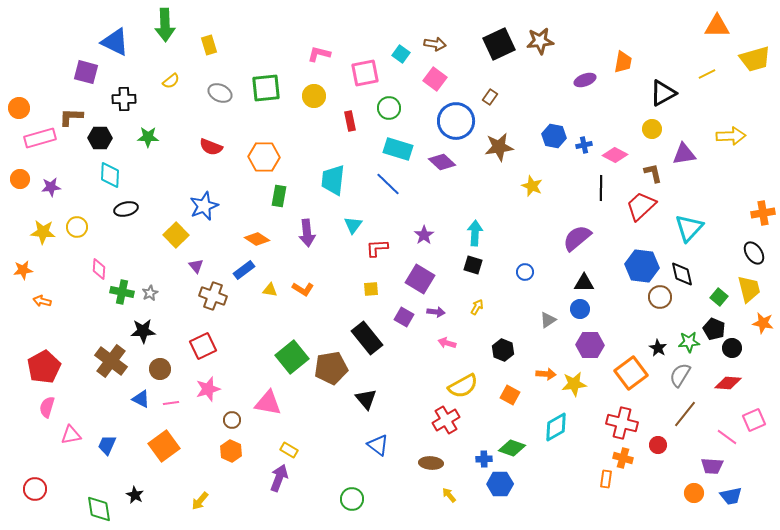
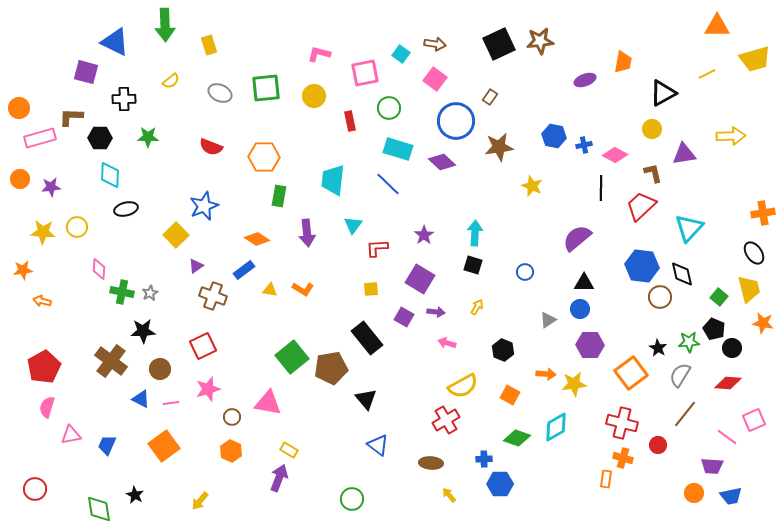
purple triangle at (196, 266): rotated 35 degrees clockwise
brown circle at (232, 420): moved 3 px up
green diamond at (512, 448): moved 5 px right, 10 px up
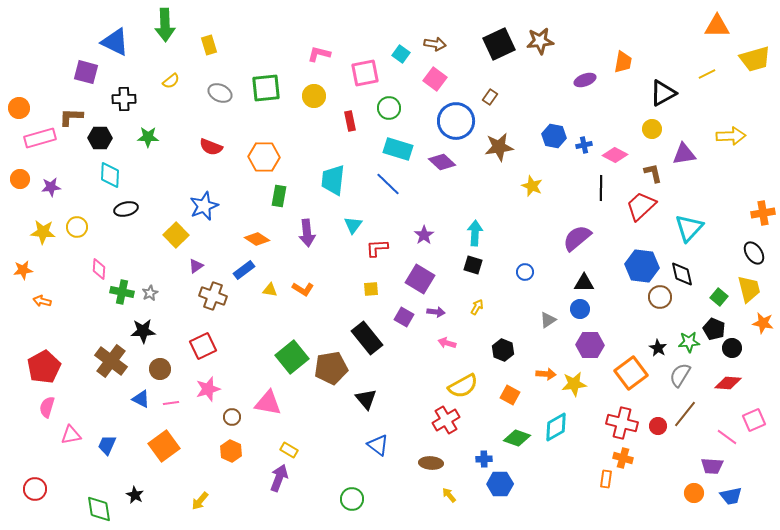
red circle at (658, 445): moved 19 px up
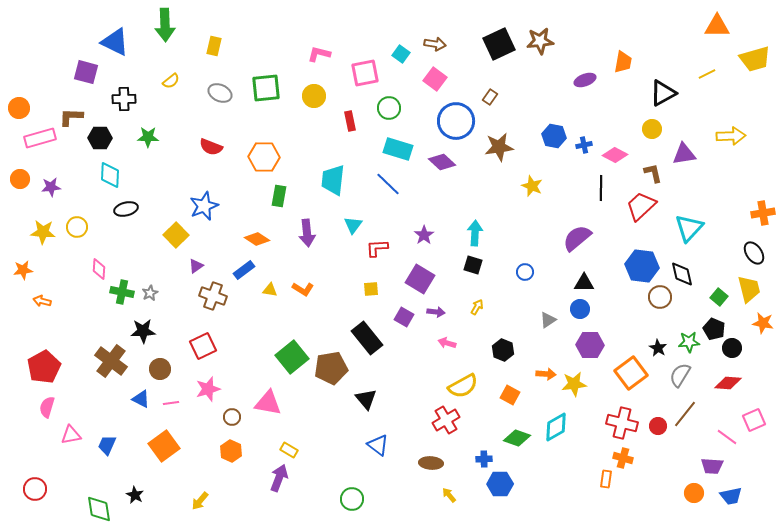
yellow rectangle at (209, 45): moved 5 px right, 1 px down; rotated 30 degrees clockwise
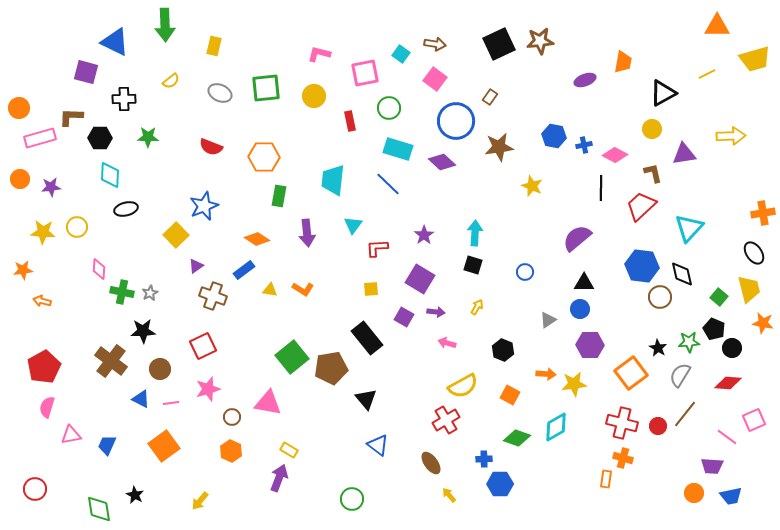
brown ellipse at (431, 463): rotated 50 degrees clockwise
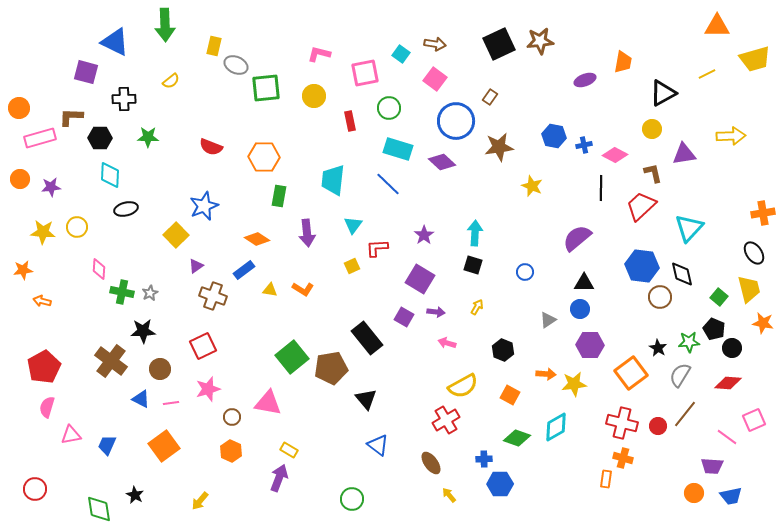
gray ellipse at (220, 93): moved 16 px right, 28 px up
yellow square at (371, 289): moved 19 px left, 23 px up; rotated 21 degrees counterclockwise
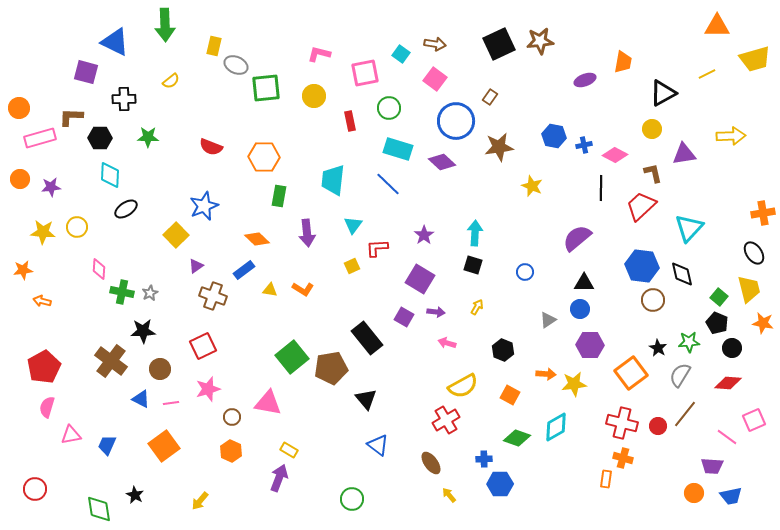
black ellipse at (126, 209): rotated 20 degrees counterclockwise
orange diamond at (257, 239): rotated 10 degrees clockwise
brown circle at (660, 297): moved 7 px left, 3 px down
black pentagon at (714, 329): moved 3 px right, 6 px up
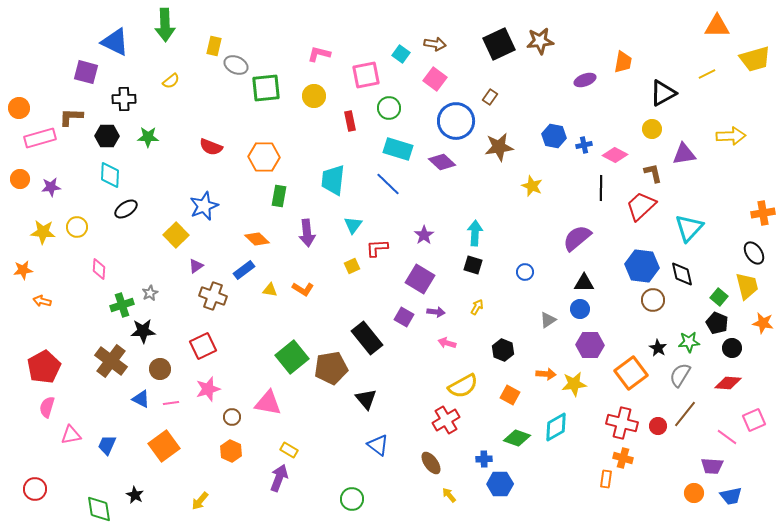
pink square at (365, 73): moved 1 px right, 2 px down
black hexagon at (100, 138): moved 7 px right, 2 px up
yellow trapezoid at (749, 289): moved 2 px left, 3 px up
green cross at (122, 292): moved 13 px down; rotated 30 degrees counterclockwise
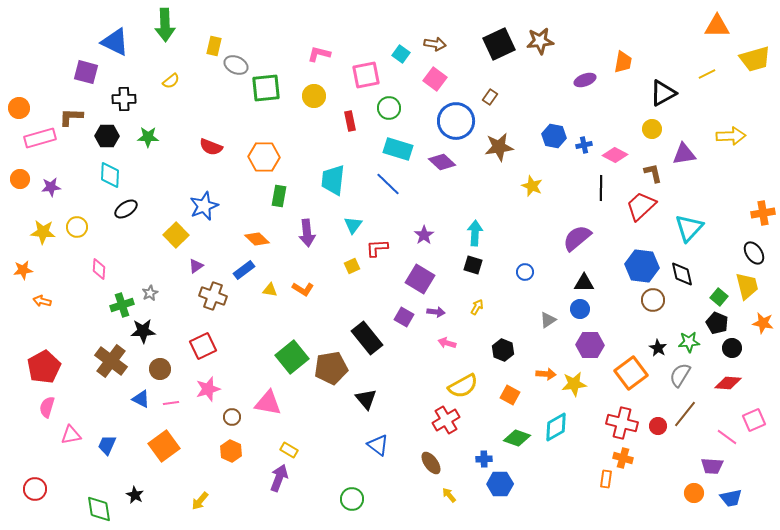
blue trapezoid at (731, 496): moved 2 px down
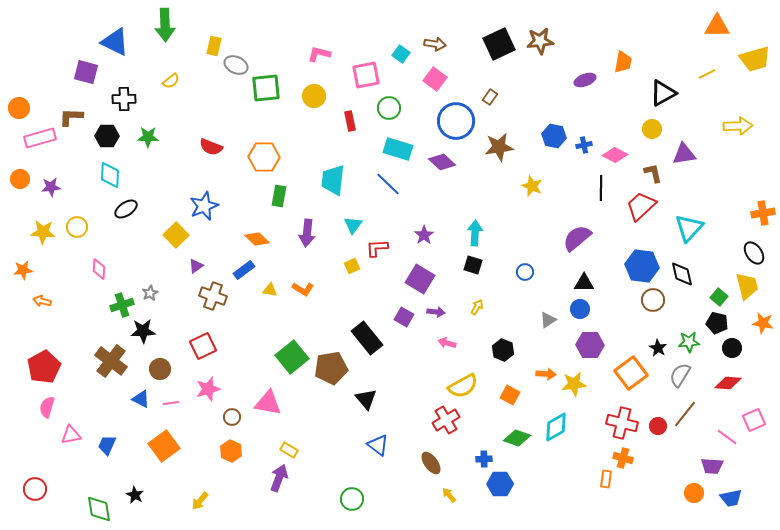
yellow arrow at (731, 136): moved 7 px right, 10 px up
purple arrow at (307, 233): rotated 12 degrees clockwise
black pentagon at (717, 323): rotated 10 degrees counterclockwise
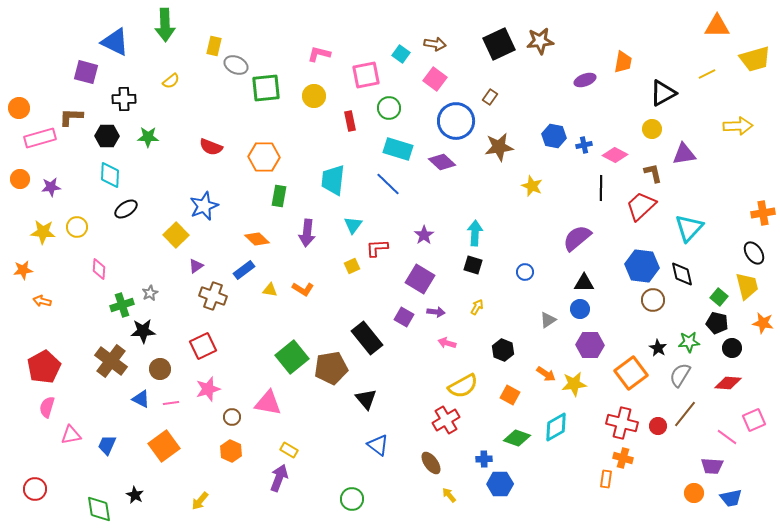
orange arrow at (546, 374): rotated 30 degrees clockwise
